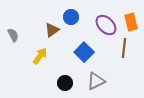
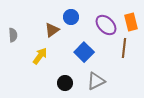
gray semicircle: rotated 24 degrees clockwise
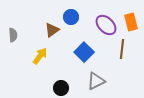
brown line: moved 2 px left, 1 px down
black circle: moved 4 px left, 5 px down
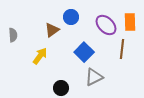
orange rectangle: moved 1 px left; rotated 12 degrees clockwise
gray triangle: moved 2 px left, 4 px up
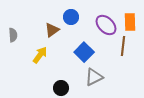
brown line: moved 1 px right, 3 px up
yellow arrow: moved 1 px up
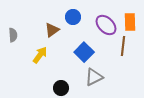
blue circle: moved 2 px right
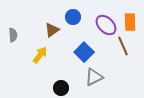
brown line: rotated 30 degrees counterclockwise
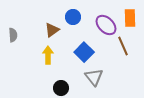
orange rectangle: moved 4 px up
yellow arrow: moved 8 px right; rotated 36 degrees counterclockwise
gray triangle: rotated 42 degrees counterclockwise
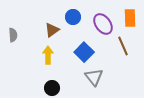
purple ellipse: moved 3 px left, 1 px up; rotated 10 degrees clockwise
black circle: moved 9 px left
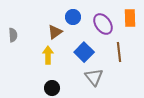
brown triangle: moved 3 px right, 2 px down
brown line: moved 4 px left, 6 px down; rotated 18 degrees clockwise
